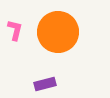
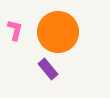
purple rectangle: moved 3 px right, 15 px up; rotated 65 degrees clockwise
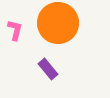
orange circle: moved 9 px up
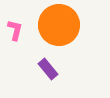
orange circle: moved 1 px right, 2 px down
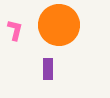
purple rectangle: rotated 40 degrees clockwise
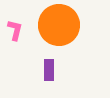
purple rectangle: moved 1 px right, 1 px down
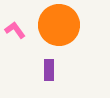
pink L-shape: rotated 50 degrees counterclockwise
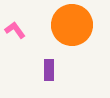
orange circle: moved 13 px right
